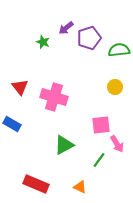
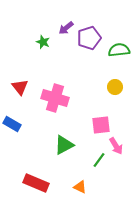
pink cross: moved 1 px right, 1 px down
pink arrow: moved 1 px left, 2 px down
red rectangle: moved 1 px up
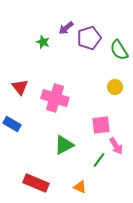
green semicircle: rotated 115 degrees counterclockwise
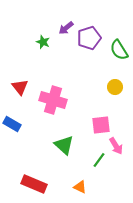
pink cross: moved 2 px left, 2 px down
green triangle: rotated 50 degrees counterclockwise
red rectangle: moved 2 px left, 1 px down
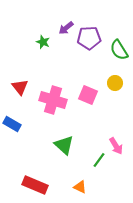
purple pentagon: rotated 15 degrees clockwise
yellow circle: moved 4 px up
pink square: moved 13 px left, 30 px up; rotated 30 degrees clockwise
red rectangle: moved 1 px right, 1 px down
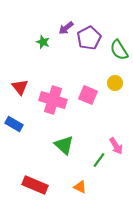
purple pentagon: rotated 25 degrees counterclockwise
blue rectangle: moved 2 px right
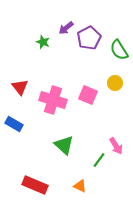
orange triangle: moved 1 px up
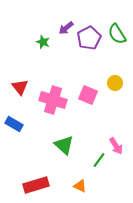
green semicircle: moved 2 px left, 16 px up
red rectangle: moved 1 px right; rotated 40 degrees counterclockwise
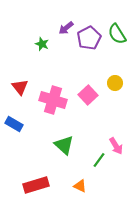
green star: moved 1 px left, 2 px down
pink square: rotated 24 degrees clockwise
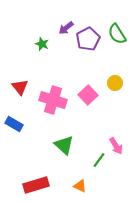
purple pentagon: moved 1 px left, 1 px down
